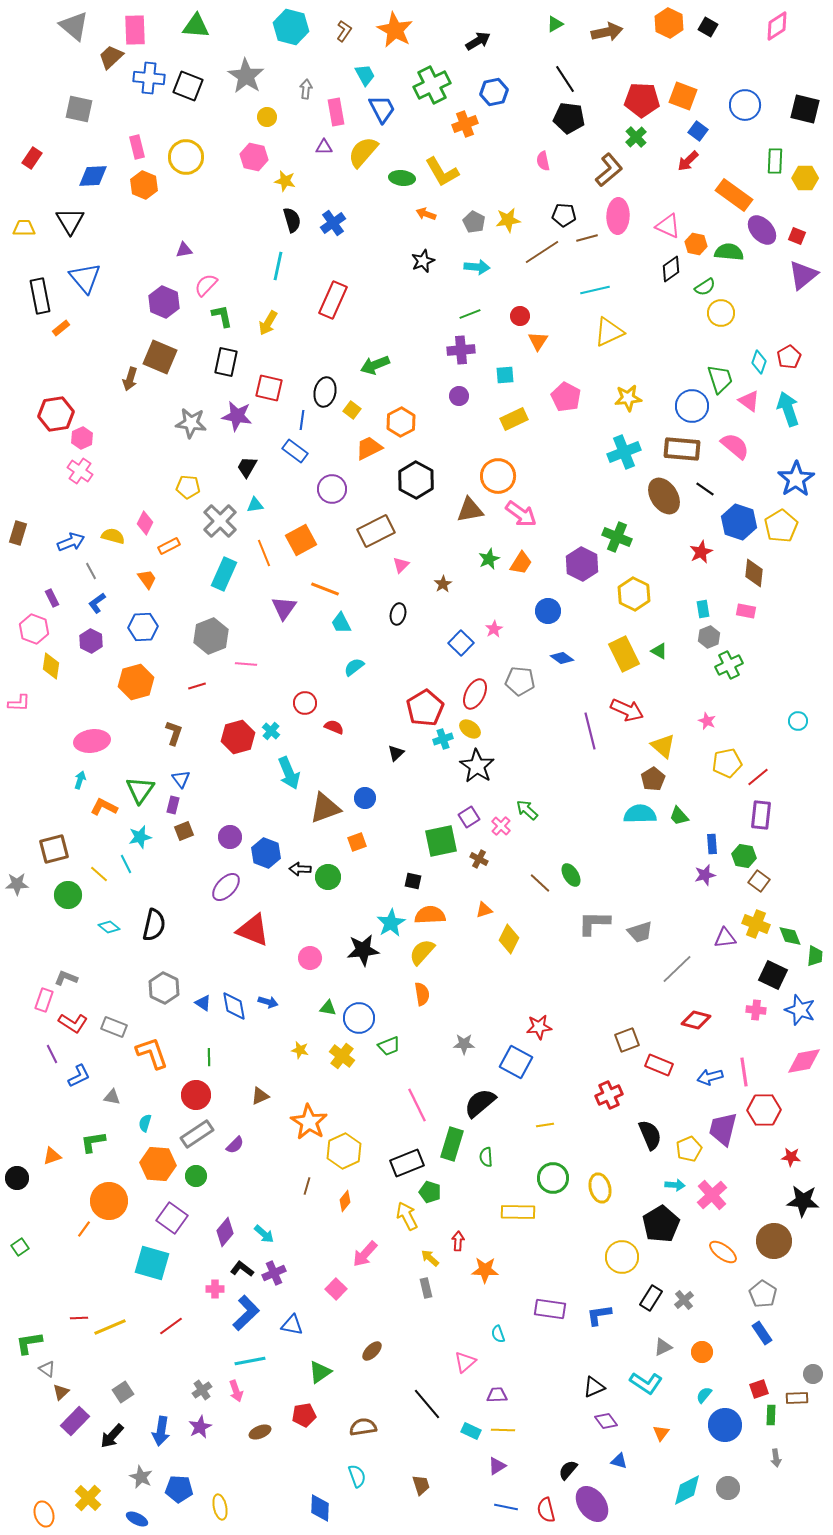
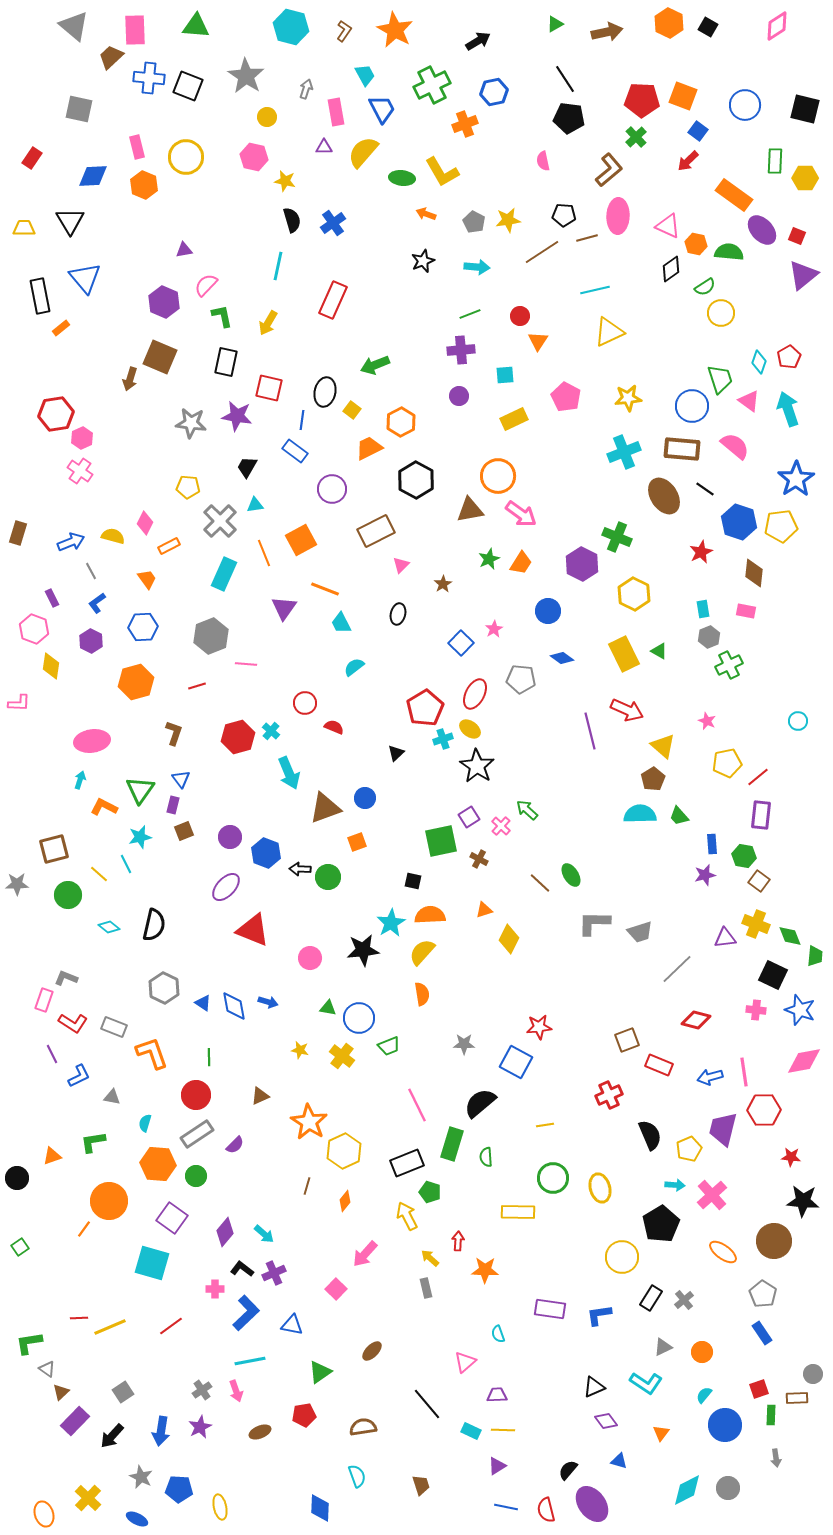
gray arrow at (306, 89): rotated 12 degrees clockwise
yellow pentagon at (781, 526): rotated 24 degrees clockwise
gray pentagon at (520, 681): moved 1 px right, 2 px up
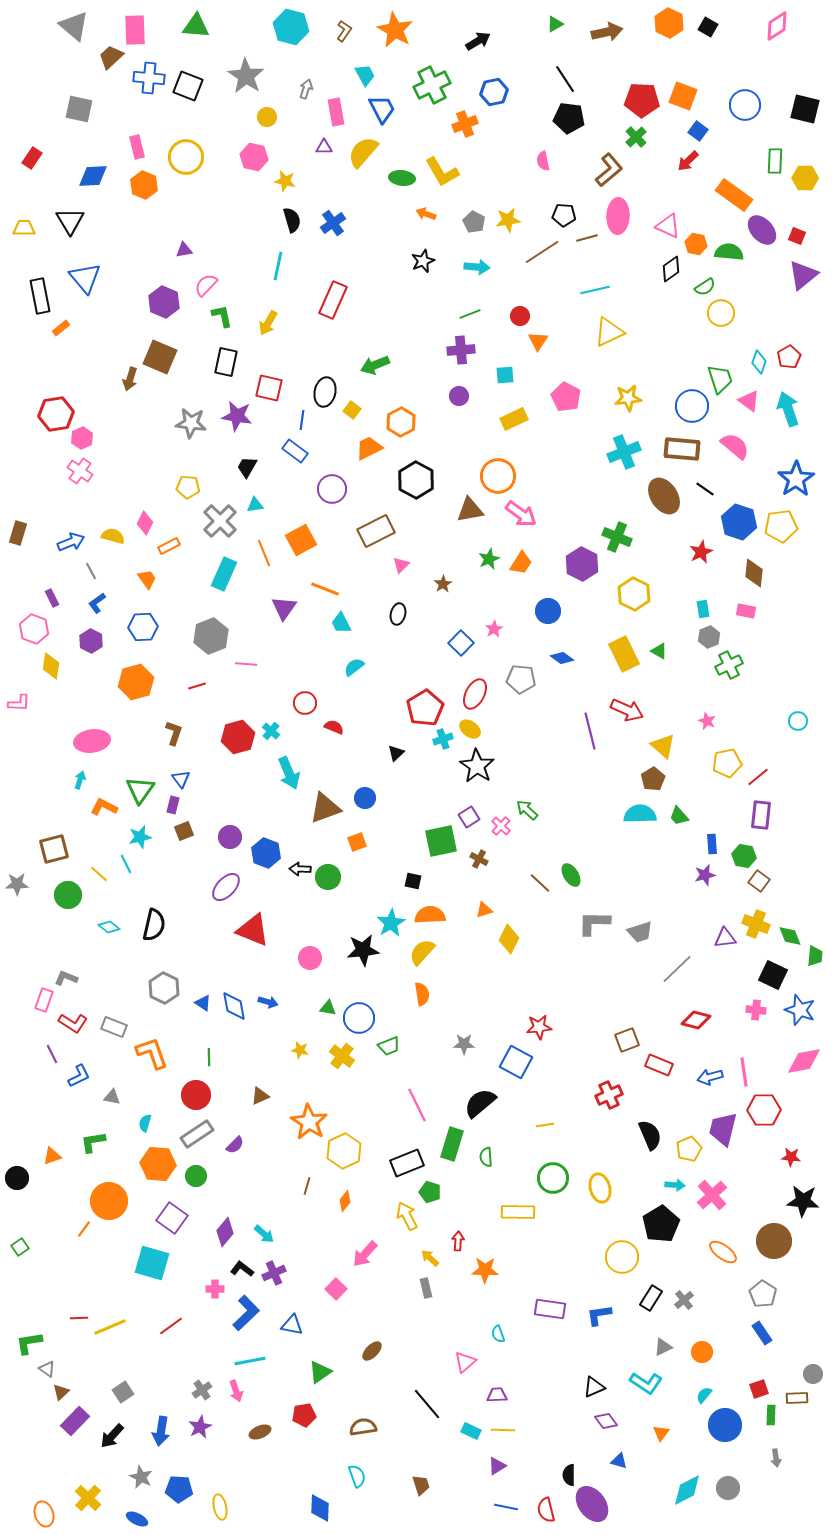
black semicircle at (568, 1470): moved 1 px right, 5 px down; rotated 40 degrees counterclockwise
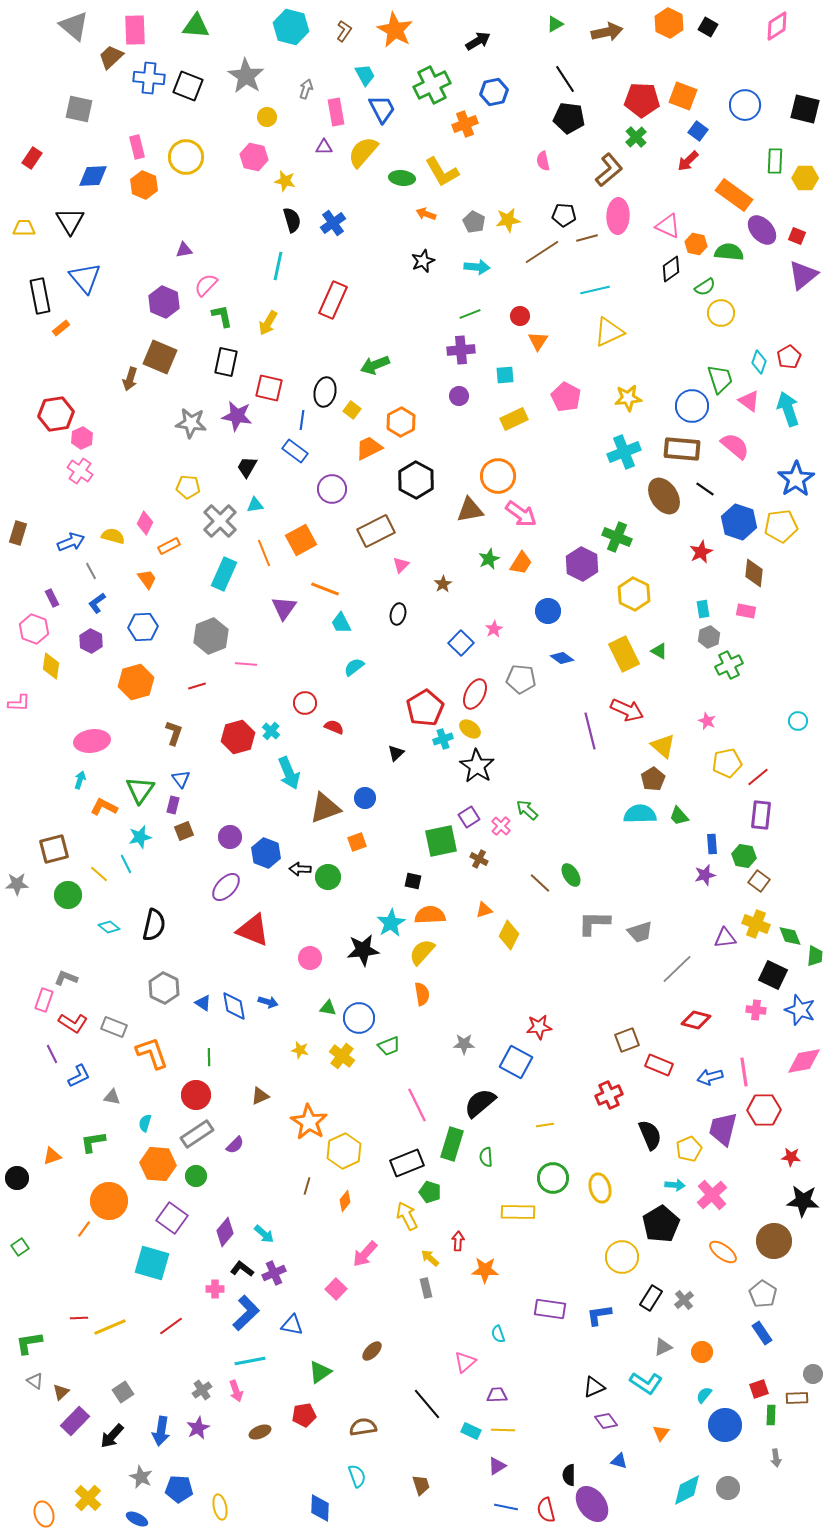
yellow diamond at (509, 939): moved 4 px up
gray triangle at (47, 1369): moved 12 px left, 12 px down
purple star at (200, 1427): moved 2 px left, 1 px down
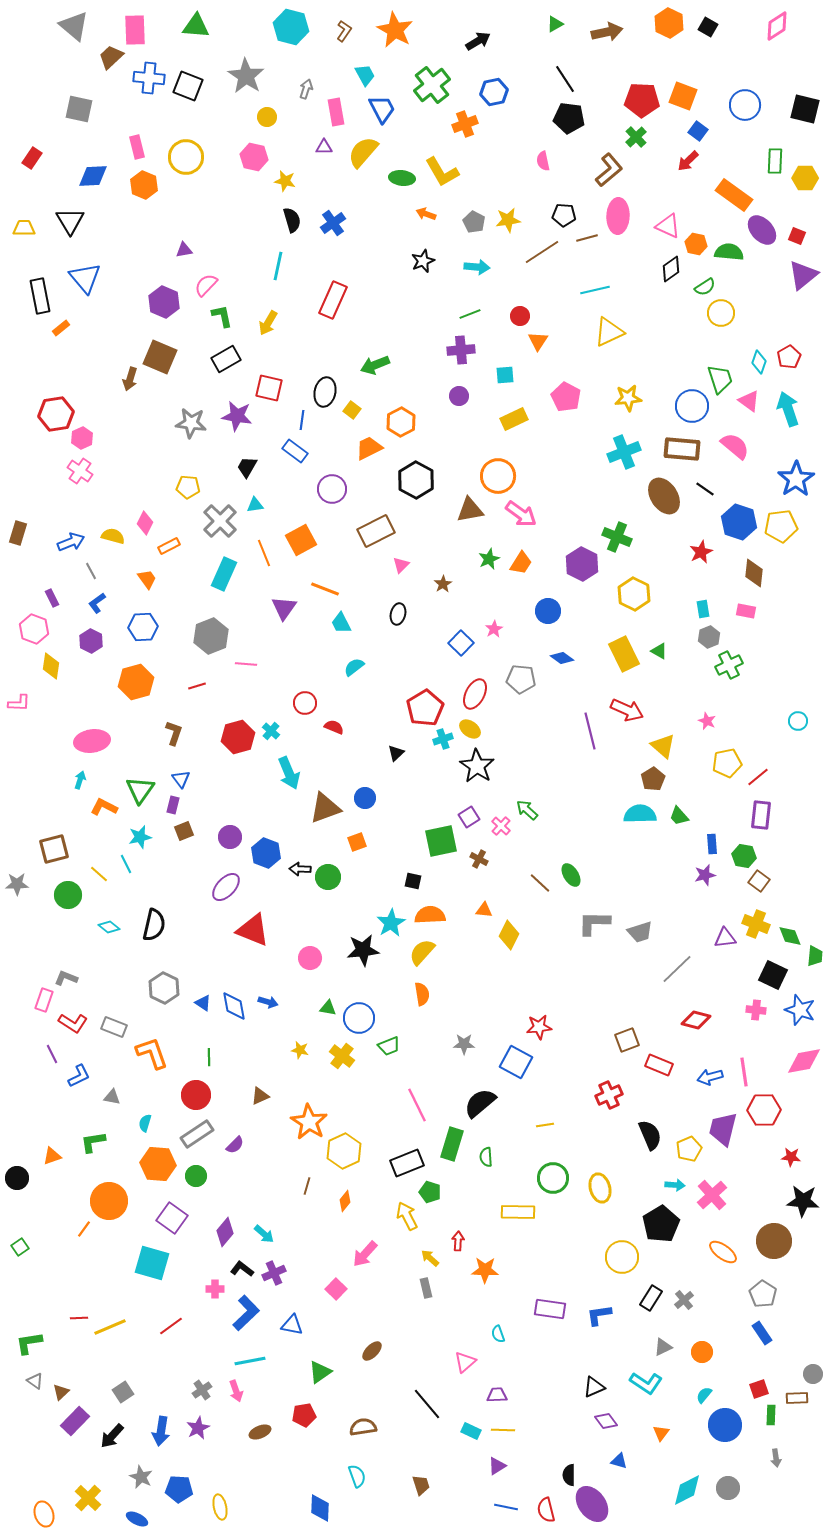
green cross at (432, 85): rotated 12 degrees counterclockwise
black rectangle at (226, 362): moved 3 px up; rotated 48 degrees clockwise
orange triangle at (484, 910): rotated 24 degrees clockwise
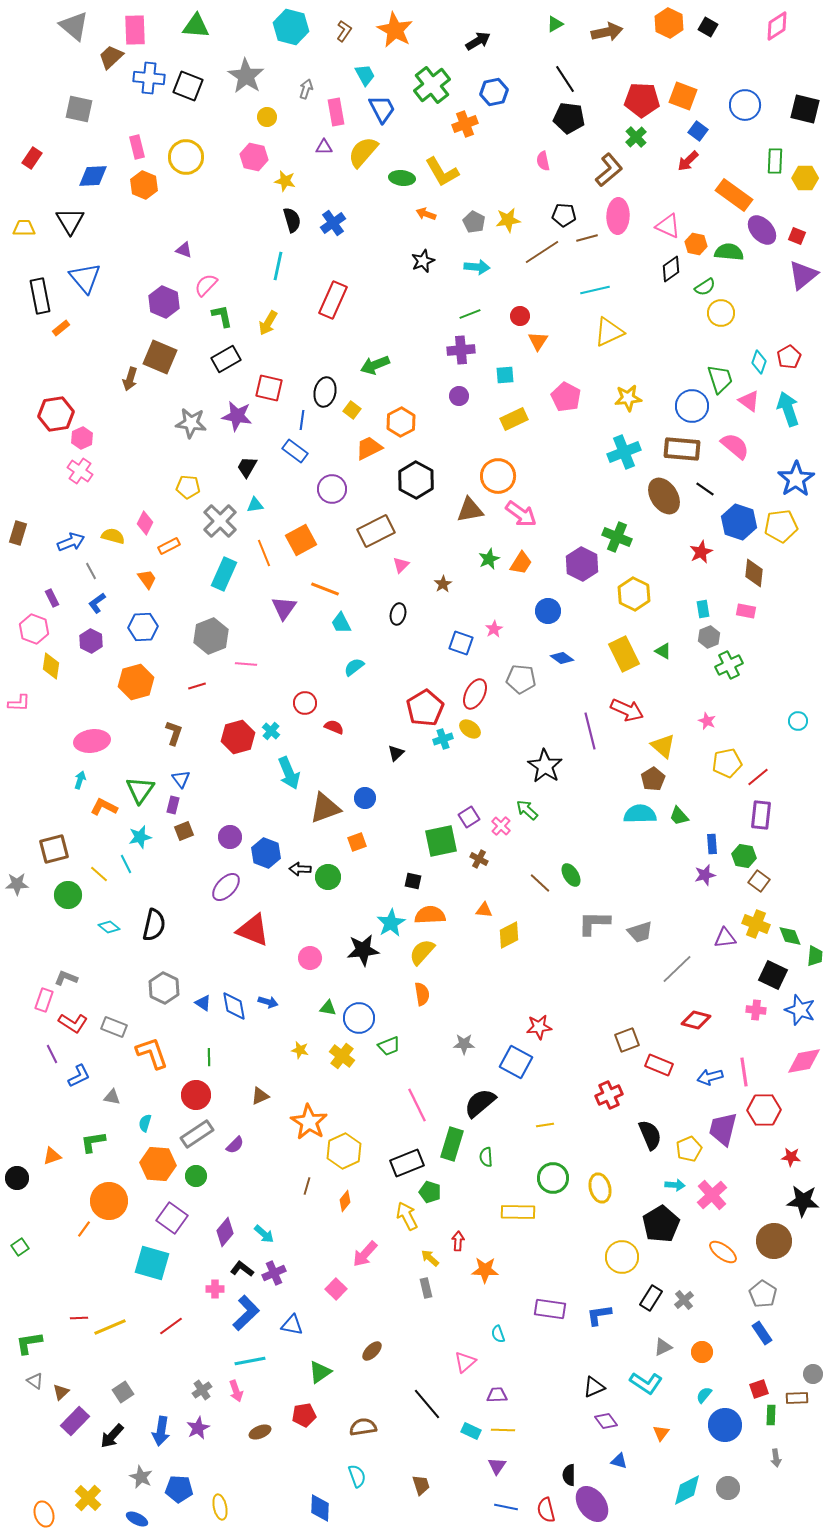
purple triangle at (184, 250): rotated 30 degrees clockwise
blue square at (461, 643): rotated 25 degrees counterclockwise
green triangle at (659, 651): moved 4 px right
black star at (477, 766): moved 68 px right
yellow diamond at (509, 935): rotated 36 degrees clockwise
purple triangle at (497, 1466): rotated 24 degrees counterclockwise
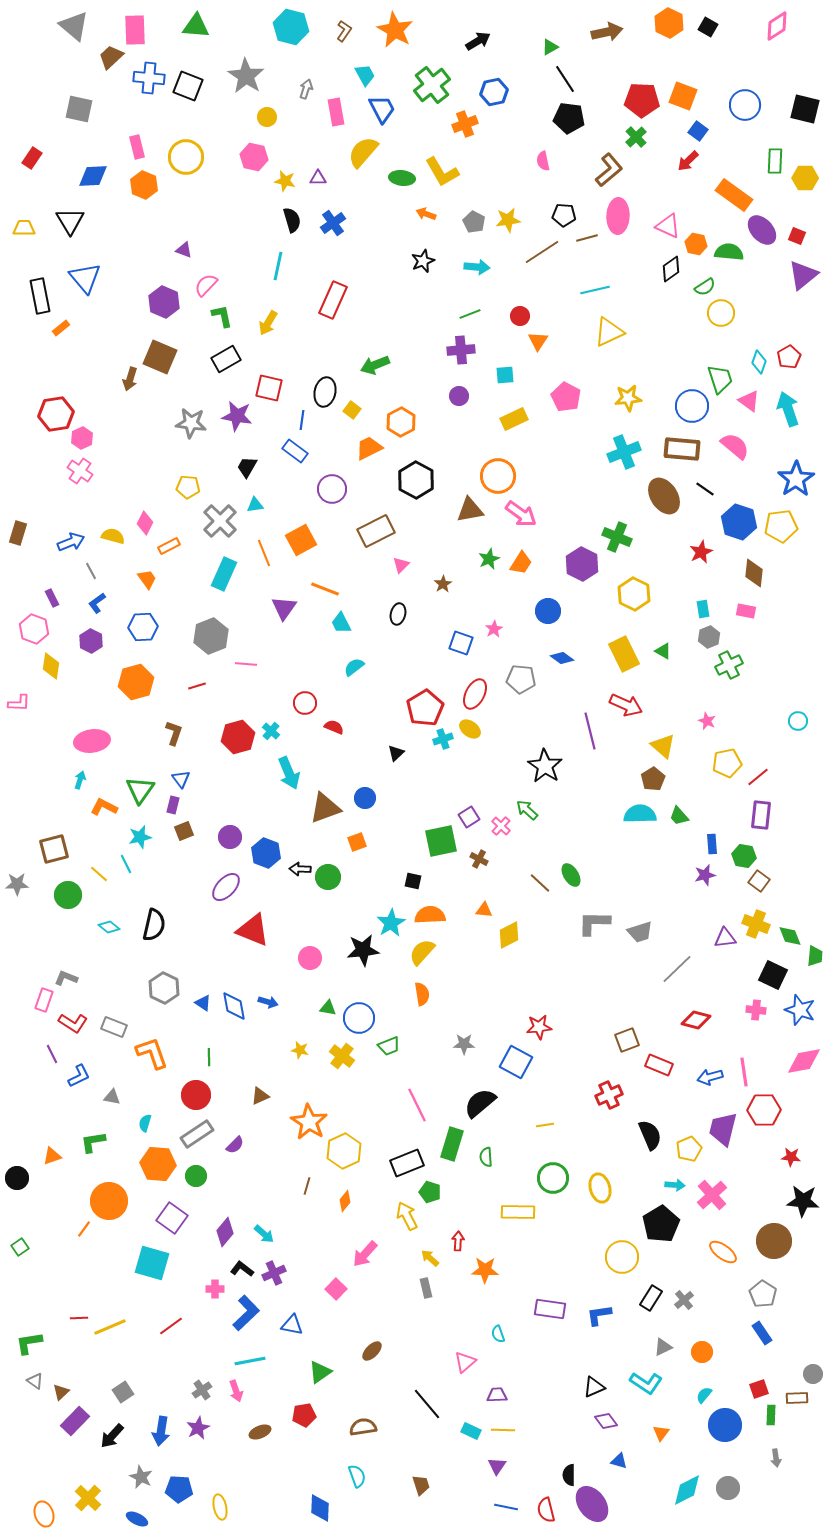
green triangle at (555, 24): moved 5 px left, 23 px down
purple triangle at (324, 147): moved 6 px left, 31 px down
red arrow at (627, 710): moved 1 px left, 5 px up
